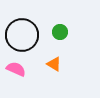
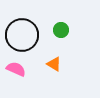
green circle: moved 1 px right, 2 px up
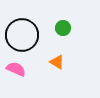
green circle: moved 2 px right, 2 px up
orange triangle: moved 3 px right, 2 px up
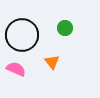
green circle: moved 2 px right
orange triangle: moved 5 px left; rotated 21 degrees clockwise
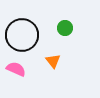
orange triangle: moved 1 px right, 1 px up
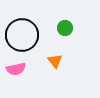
orange triangle: moved 2 px right
pink semicircle: rotated 144 degrees clockwise
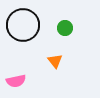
black circle: moved 1 px right, 10 px up
pink semicircle: moved 12 px down
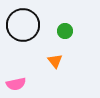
green circle: moved 3 px down
pink semicircle: moved 3 px down
